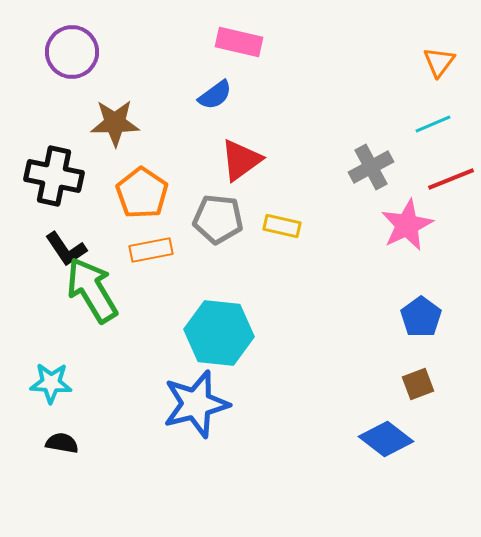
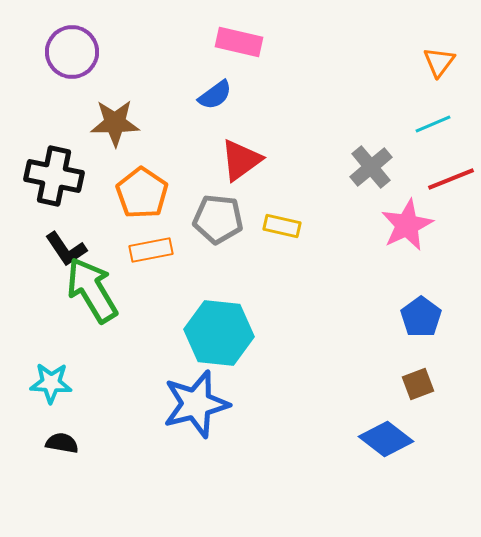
gray cross: rotated 12 degrees counterclockwise
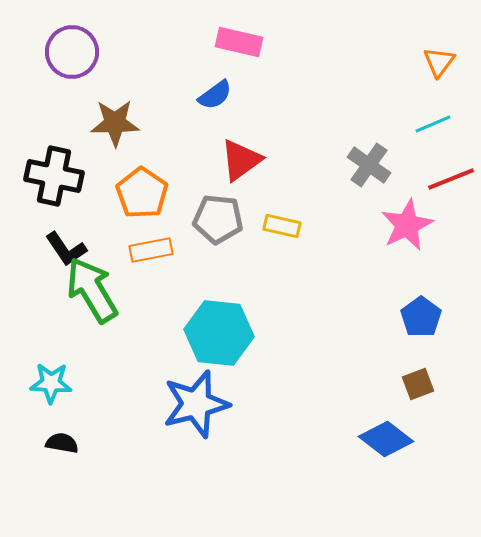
gray cross: moved 2 px left, 2 px up; rotated 15 degrees counterclockwise
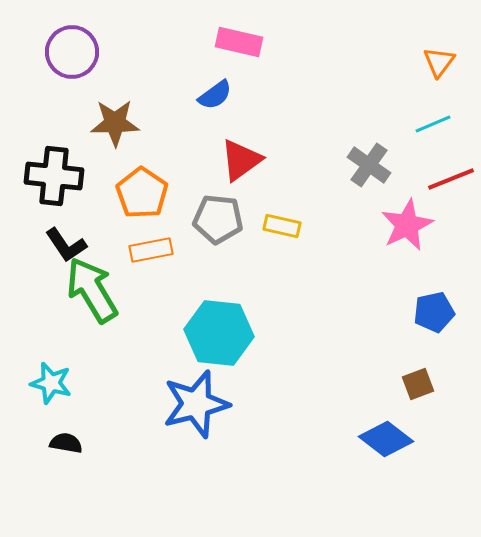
black cross: rotated 6 degrees counterclockwise
black L-shape: moved 4 px up
blue pentagon: moved 13 px right, 5 px up; rotated 24 degrees clockwise
cyan star: rotated 12 degrees clockwise
black semicircle: moved 4 px right
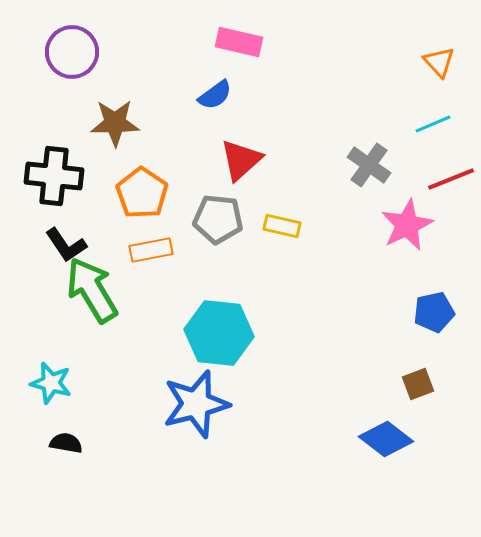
orange triangle: rotated 20 degrees counterclockwise
red triangle: rotated 6 degrees counterclockwise
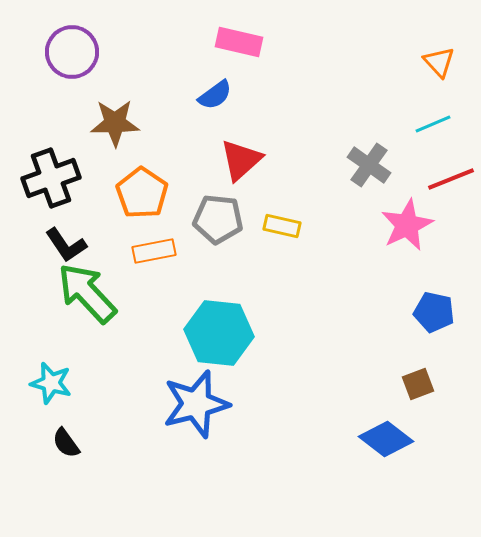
black cross: moved 3 px left, 2 px down; rotated 26 degrees counterclockwise
orange rectangle: moved 3 px right, 1 px down
green arrow: moved 5 px left, 3 px down; rotated 12 degrees counterclockwise
blue pentagon: rotated 24 degrees clockwise
black semicircle: rotated 136 degrees counterclockwise
